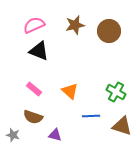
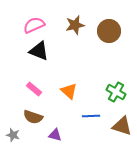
orange triangle: moved 1 px left
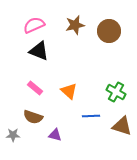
pink rectangle: moved 1 px right, 1 px up
gray star: rotated 16 degrees counterclockwise
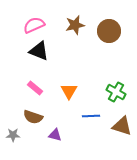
orange triangle: rotated 18 degrees clockwise
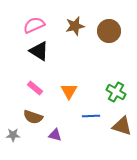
brown star: moved 1 px down
black triangle: rotated 10 degrees clockwise
